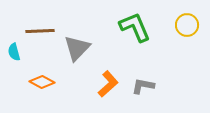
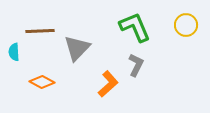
yellow circle: moved 1 px left
cyan semicircle: rotated 12 degrees clockwise
gray L-shape: moved 7 px left, 21 px up; rotated 105 degrees clockwise
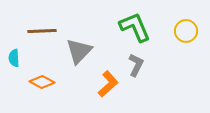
yellow circle: moved 6 px down
brown line: moved 2 px right
gray triangle: moved 2 px right, 3 px down
cyan semicircle: moved 6 px down
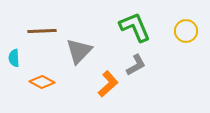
gray L-shape: rotated 35 degrees clockwise
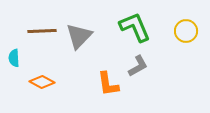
gray triangle: moved 15 px up
gray L-shape: moved 2 px right, 1 px down
orange L-shape: rotated 124 degrees clockwise
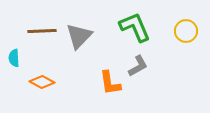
orange L-shape: moved 2 px right, 1 px up
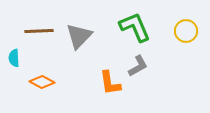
brown line: moved 3 px left
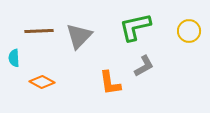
green L-shape: rotated 80 degrees counterclockwise
yellow circle: moved 3 px right
gray L-shape: moved 6 px right
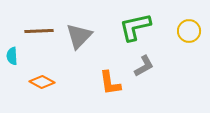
cyan semicircle: moved 2 px left, 2 px up
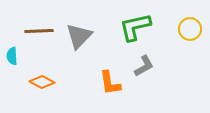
yellow circle: moved 1 px right, 2 px up
